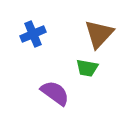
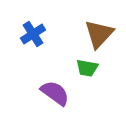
blue cross: rotated 10 degrees counterclockwise
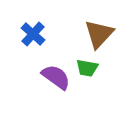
blue cross: rotated 15 degrees counterclockwise
purple semicircle: moved 1 px right, 16 px up
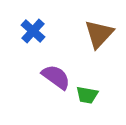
blue cross: moved 3 px up
green trapezoid: moved 27 px down
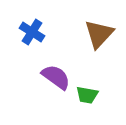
blue cross: moved 1 px left, 1 px down; rotated 10 degrees counterclockwise
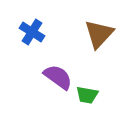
purple semicircle: moved 2 px right
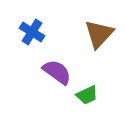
purple semicircle: moved 1 px left, 5 px up
green trapezoid: rotated 35 degrees counterclockwise
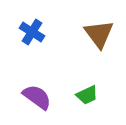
brown triangle: rotated 20 degrees counterclockwise
purple semicircle: moved 20 px left, 25 px down
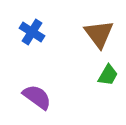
green trapezoid: moved 21 px right, 20 px up; rotated 35 degrees counterclockwise
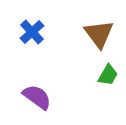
blue cross: rotated 15 degrees clockwise
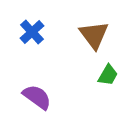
brown triangle: moved 5 px left, 1 px down
